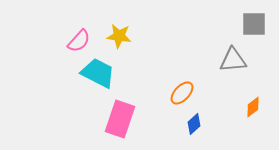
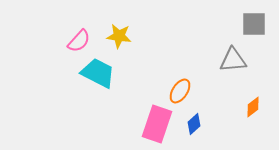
orange ellipse: moved 2 px left, 2 px up; rotated 10 degrees counterclockwise
pink rectangle: moved 37 px right, 5 px down
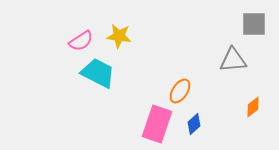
pink semicircle: moved 2 px right; rotated 15 degrees clockwise
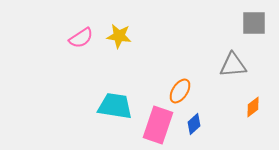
gray square: moved 1 px up
pink semicircle: moved 3 px up
gray triangle: moved 5 px down
cyan trapezoid: moved 17 px right, 33 px down; rotated 18 degrees counterclockwise
pink rectangle: moved 1 px right, 1 px down
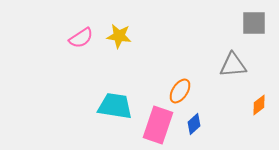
orange diamond: moved 6 px right, 2 px up
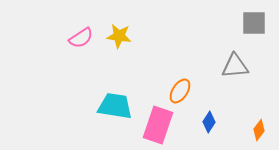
gray triangle: moved 2 px right, 1 px down
orange diamond: moved 25 px down; rotated 15 degrees counterclockwise
blue diamond: moved 15 px right, 2 px up; rotated 15 degrees counterclockwise
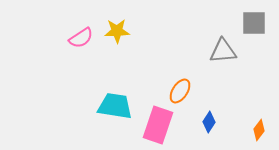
yellow star: moved 2 px left, 5 px up; rotated 10 degrees counterclockwise
gray triangle: moved 12 px left, 15 px up
